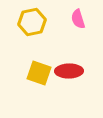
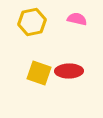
pink semicircle: moved 1 px left; rotated 120 degrees clockwise
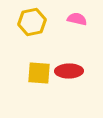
yellow square: rotated 15 degrees counterclockwise
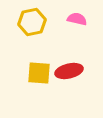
red ellipse: rotated 12 degrees counterclockwise
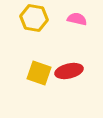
yellow hexagon: moved 2 px right, 4 px up; rotated 20 degrees clockwise
yellow square: rotated 15 degrees clockwise
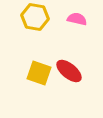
yellow hexagon: moved 1 px right, 1 px up
red ellipse: rotated 52 degrees clockwise
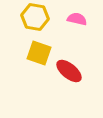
yellow square: moved 20 px up
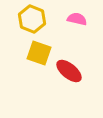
yellow hexagon: moved 3 px left, 2 px down; rotated 12 degrees clockwise
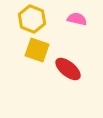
yellow square: moved 2 px left, 3 px up
red ellipse: moved 1 px left, 2 px up
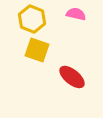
pink semicircle: moved 1 px left, 5 px up
red ellipse: moved 4 px right, 8 px down
